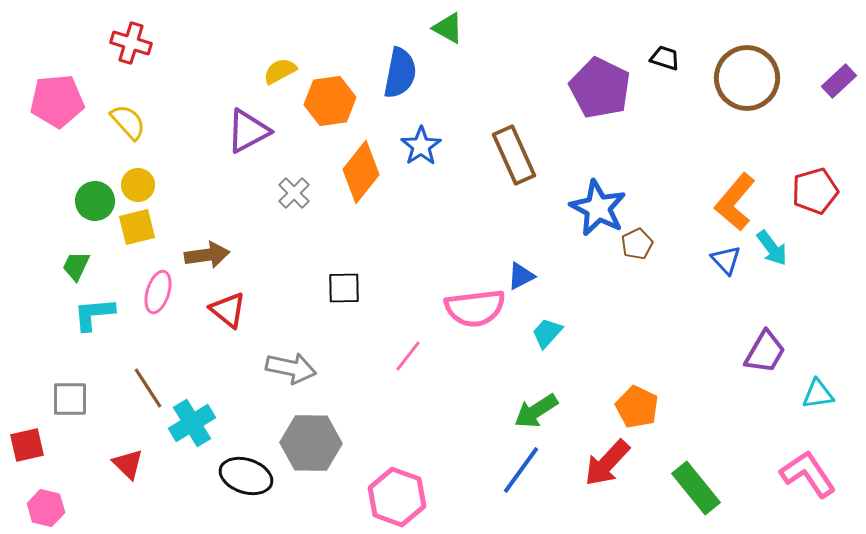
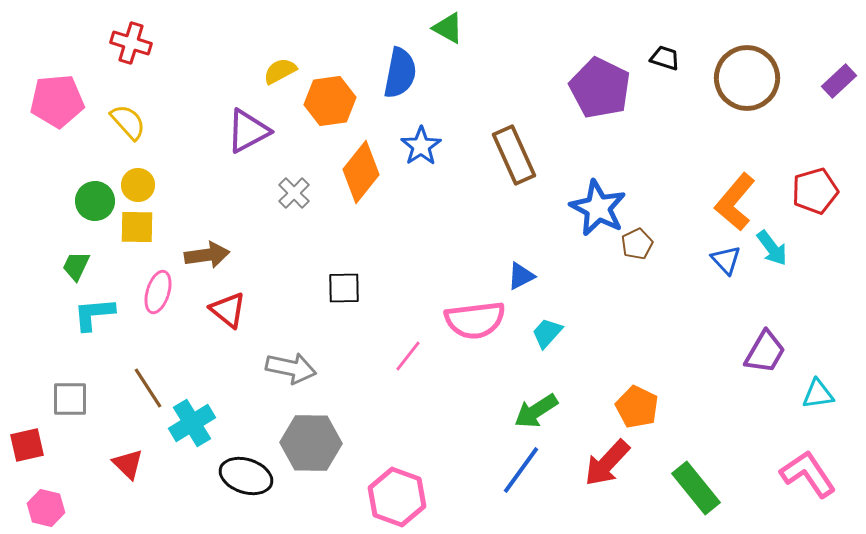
yellow square at (137, 227): rotated 15 degrees clockwise
pink semicircle at (475, 308): moved 12 px down
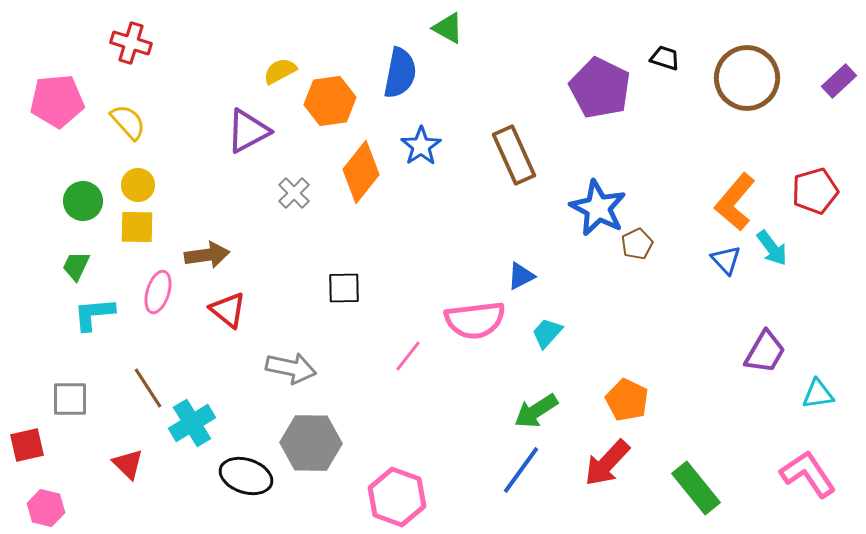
green circle at (95, 201): moved 12 px left
orange pentagon at (637, 407): moved 10 px left, 7 px up
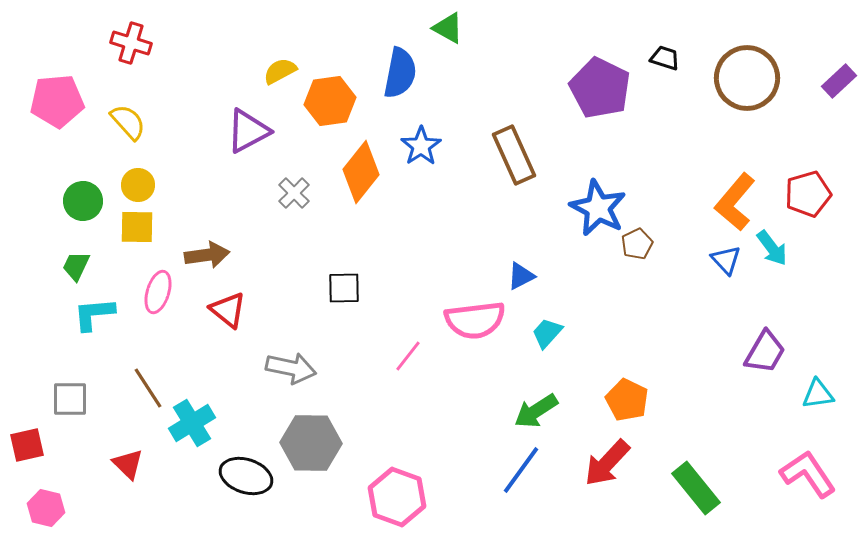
red pentagon at (815, 191): moved 7 px left, 3 px down
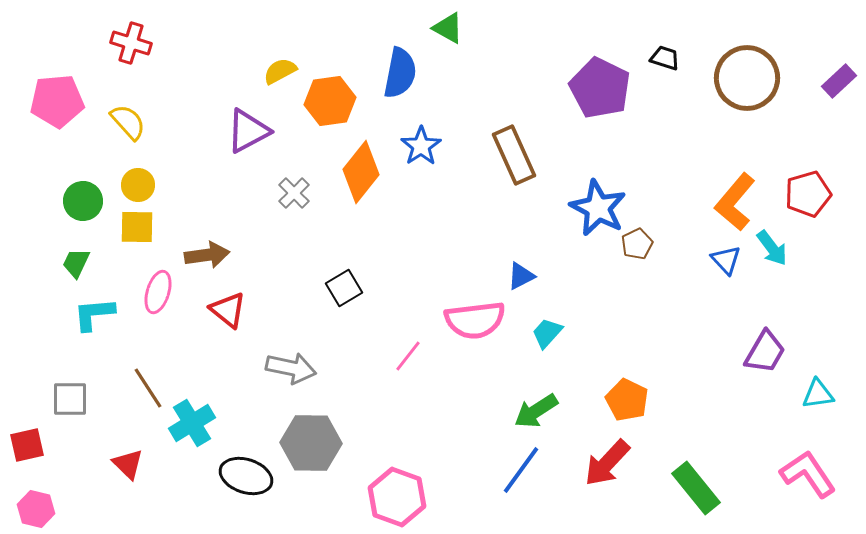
green trapezoid at (76, 266): moved 3 px up
black square at (344, 288): rotated 30 degrees counterclockwise
pink hexagon at (46, 508): moved 10 px left, 1 px down
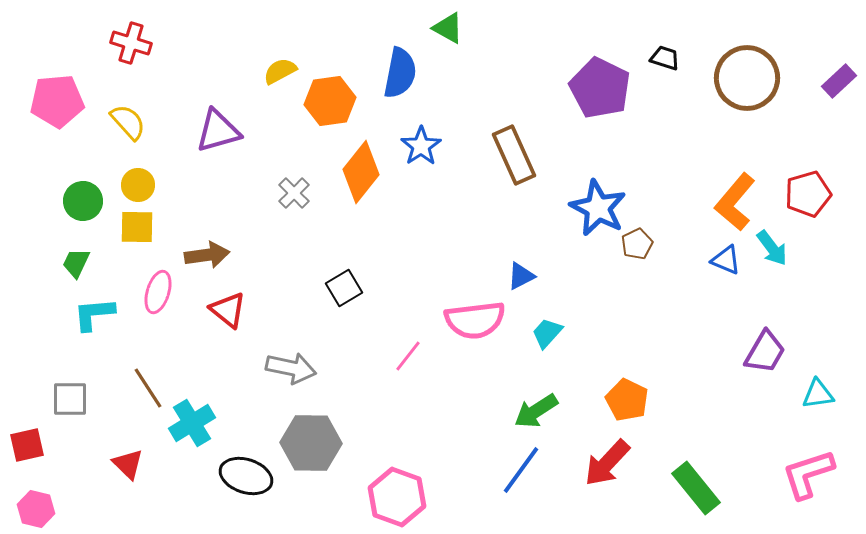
purple triangle at (248, 131): moved 30 px left; rotated 12 degrees clockwise
blue triangle at (726, 260): rotated 24 degrees counterclockwise
pink L-shape at (808, 474): rotated 74 degrees counterclockwise
